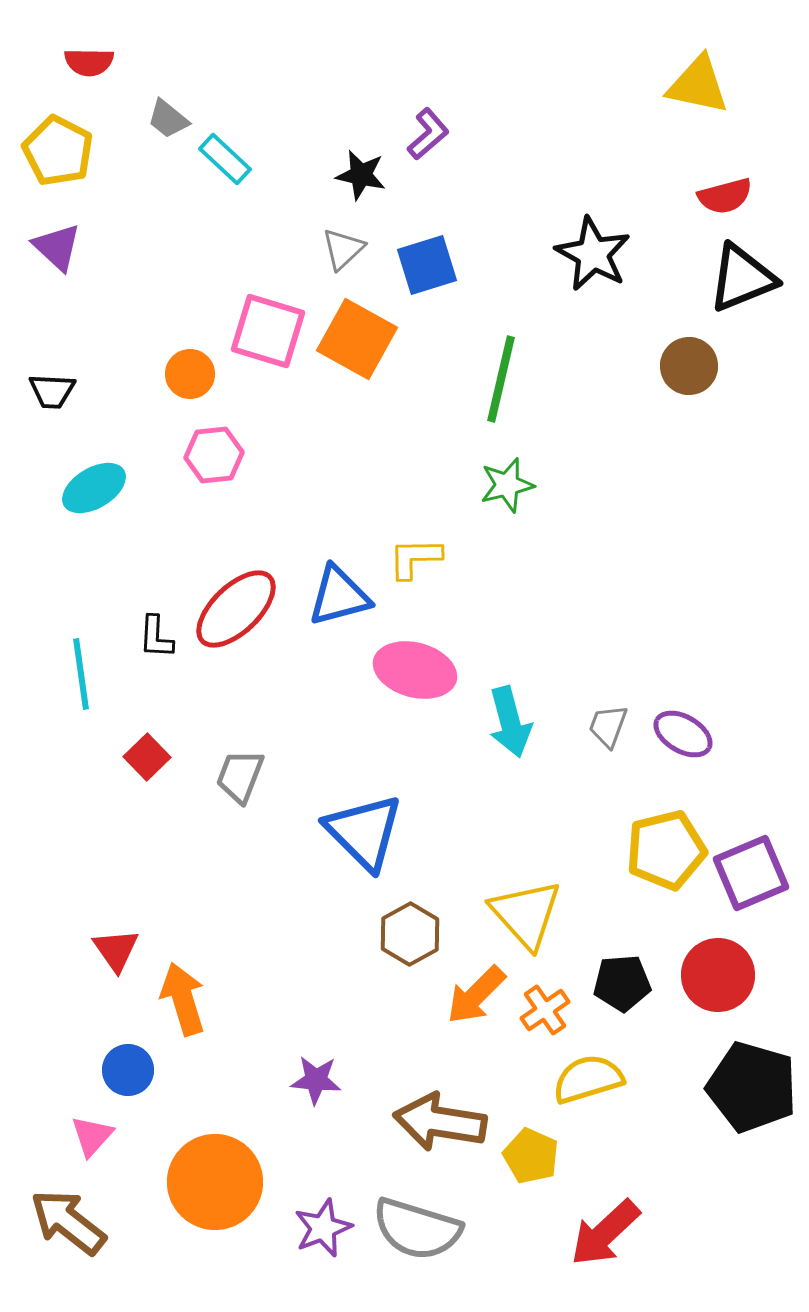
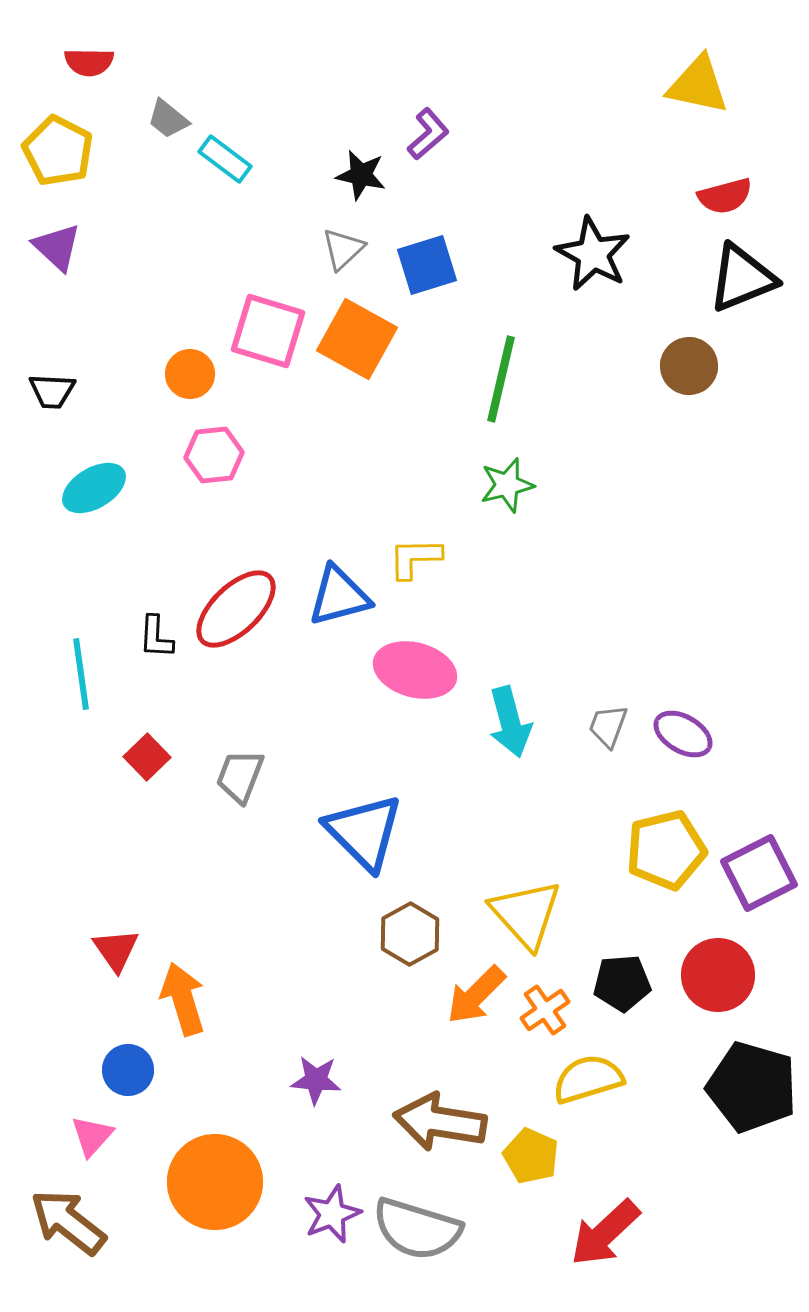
cyan rectangle at (225, 159): rotated 6 degrees counterclockwise
purple square at (751, 873): moved 8 px right; rotated 4 degrees counterclockwise
purple star at (323, 1228): moved 9 px right, 14 px up
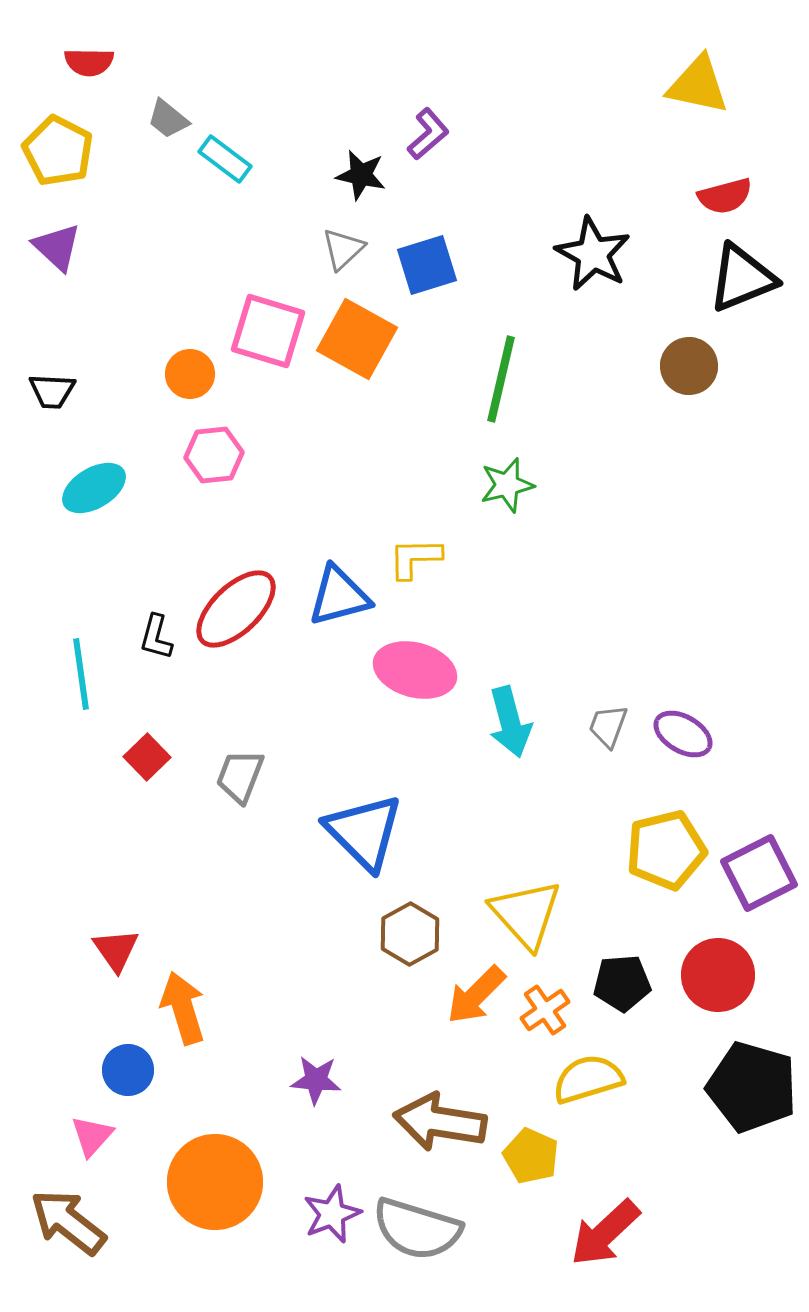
black L-shape at (156, 637): rotated 12 degrees clockwise
orange arrow at (183, 999): moved 9 px down
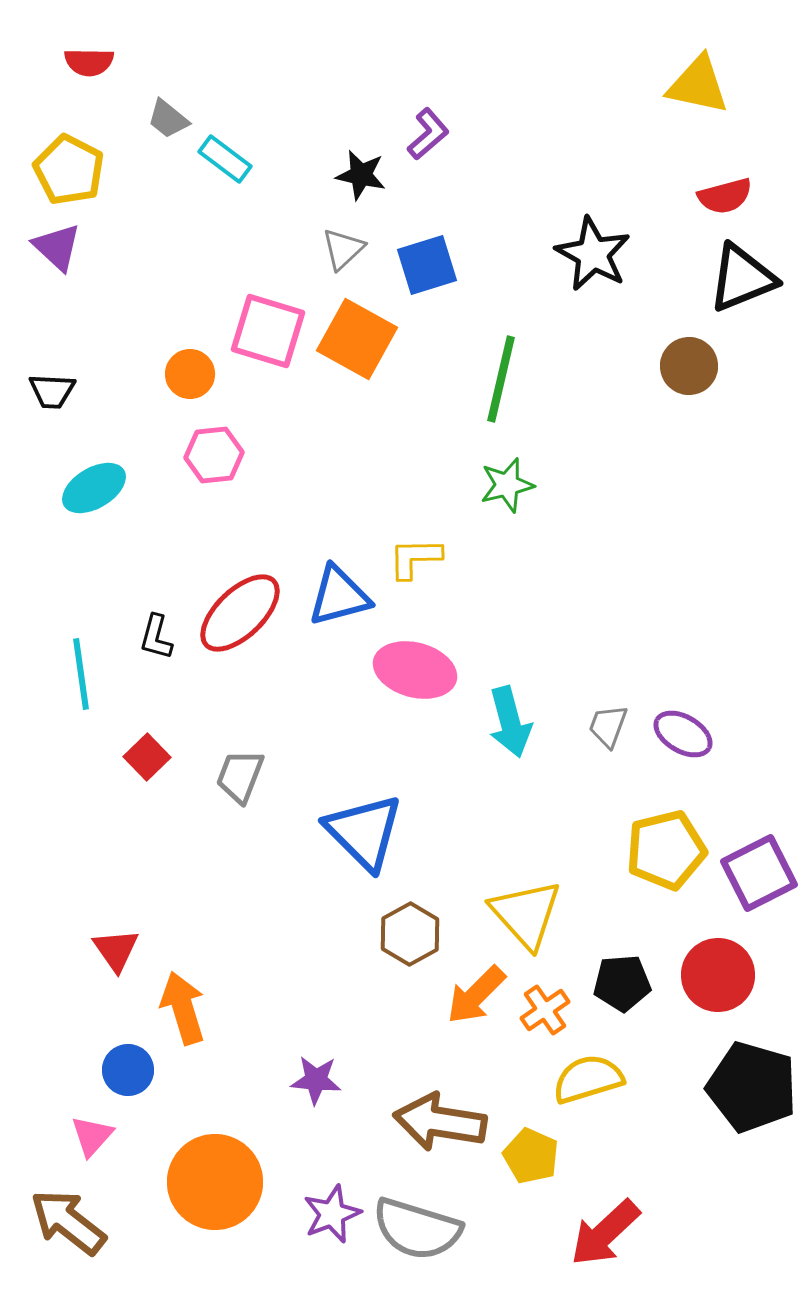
yellow pentagon at (58, 151): moved 11 px right, 19 px down
red ellipse at (236, 609): moved 4 px right, 4 px down
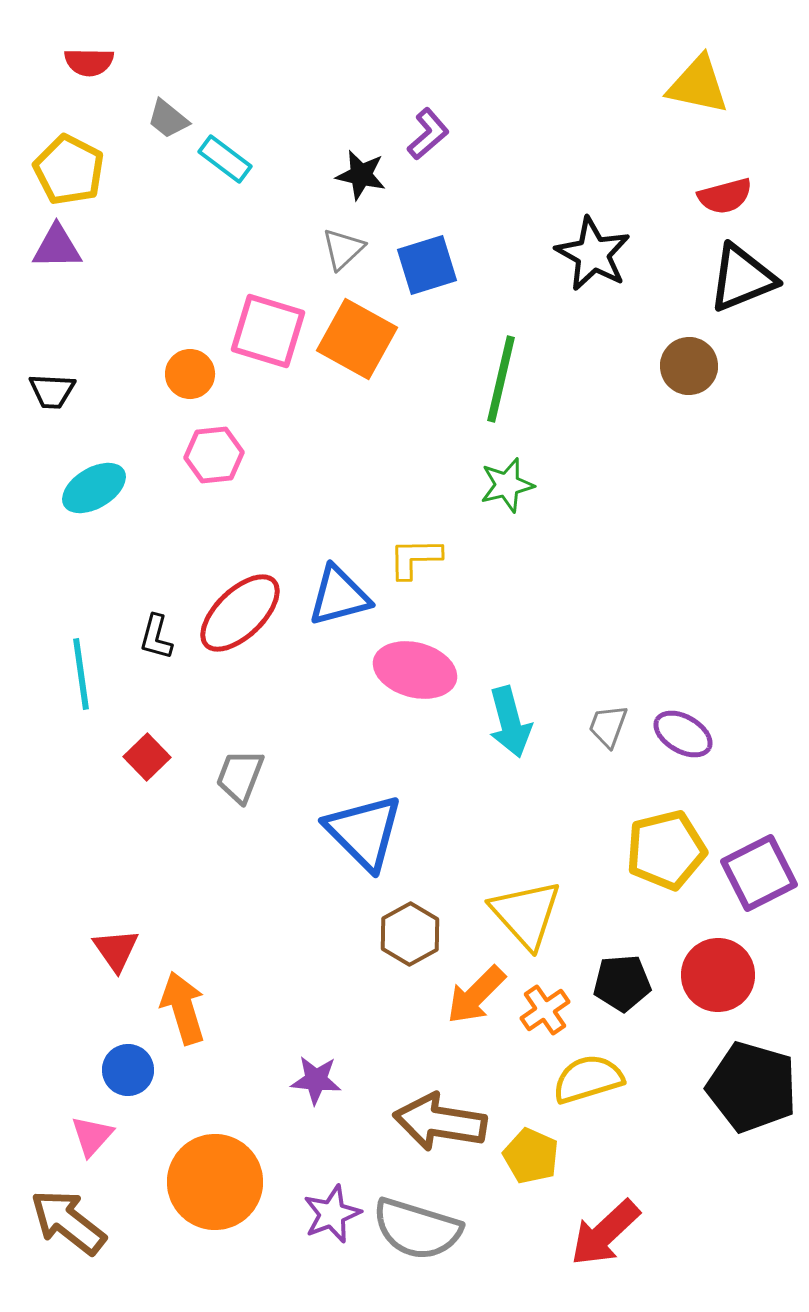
purple triangle at (57, 247): rotated 44 degrees counterclockwise
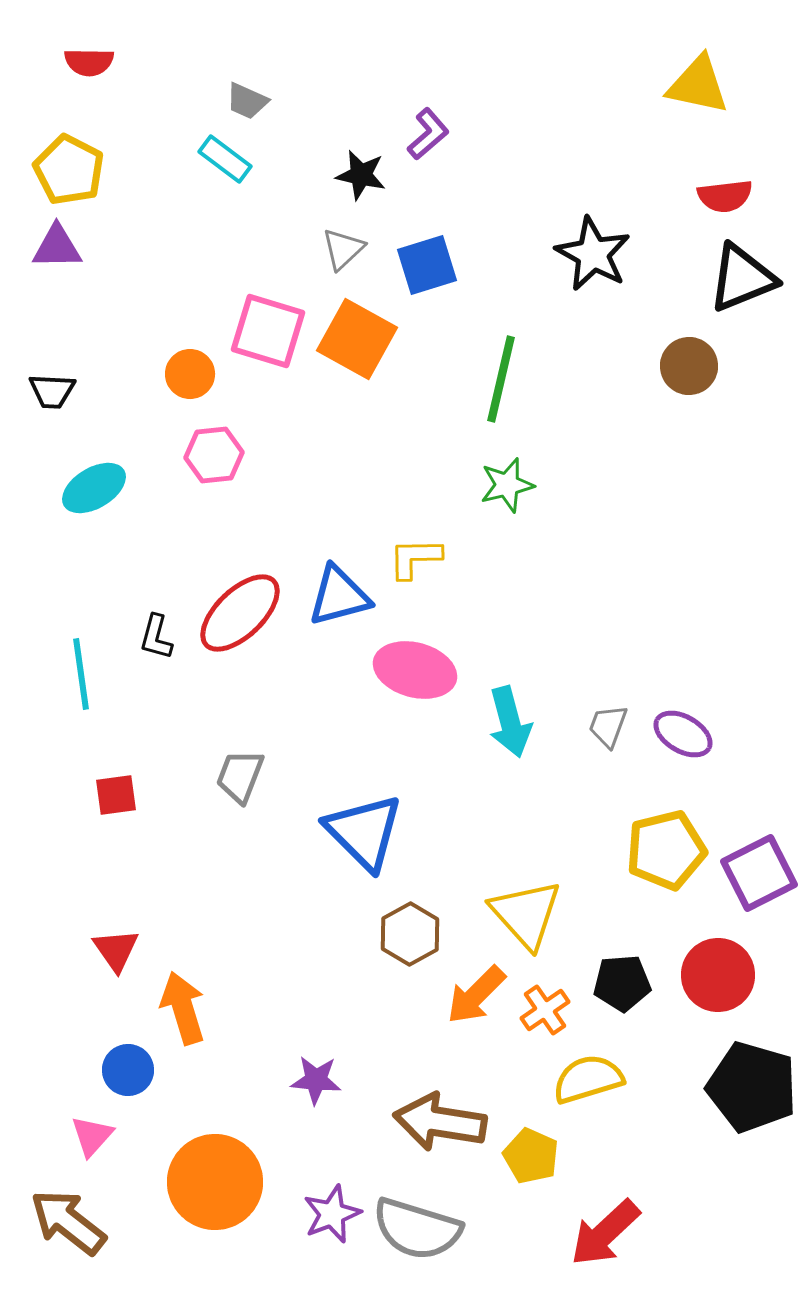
gray trapezoid at (168, 119): moved 79 px right, 18 px up; rotated 15 degrees counterclockwise
red semicircle at (725, 196): rotated 8 degrees clockwise
red square at (147, 757): moved 31 px left, 38 px down; rotated 36 degrees clockwise
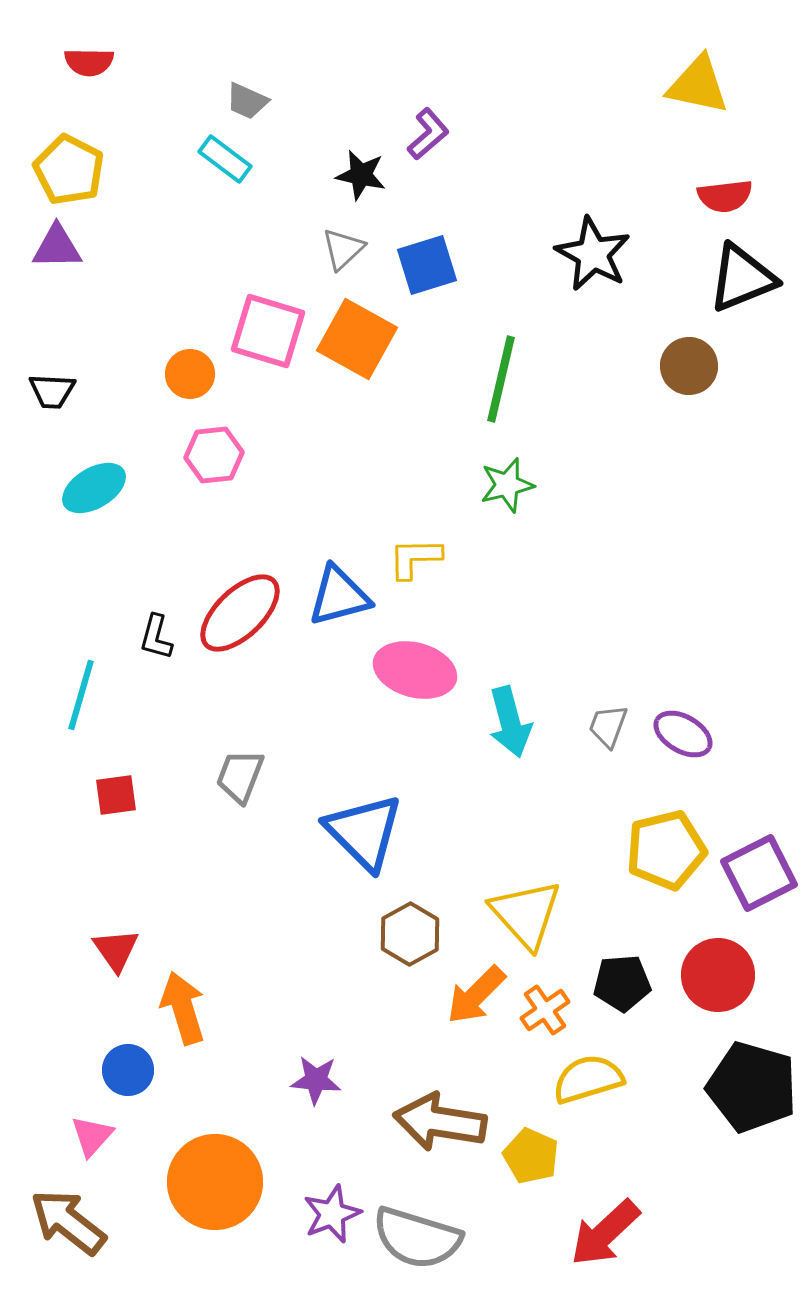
cyan line at (81, 674): moved 21 px down; rotated 24 degrees clockwise
gray semicircle at (417, 1229): moved 9 px down
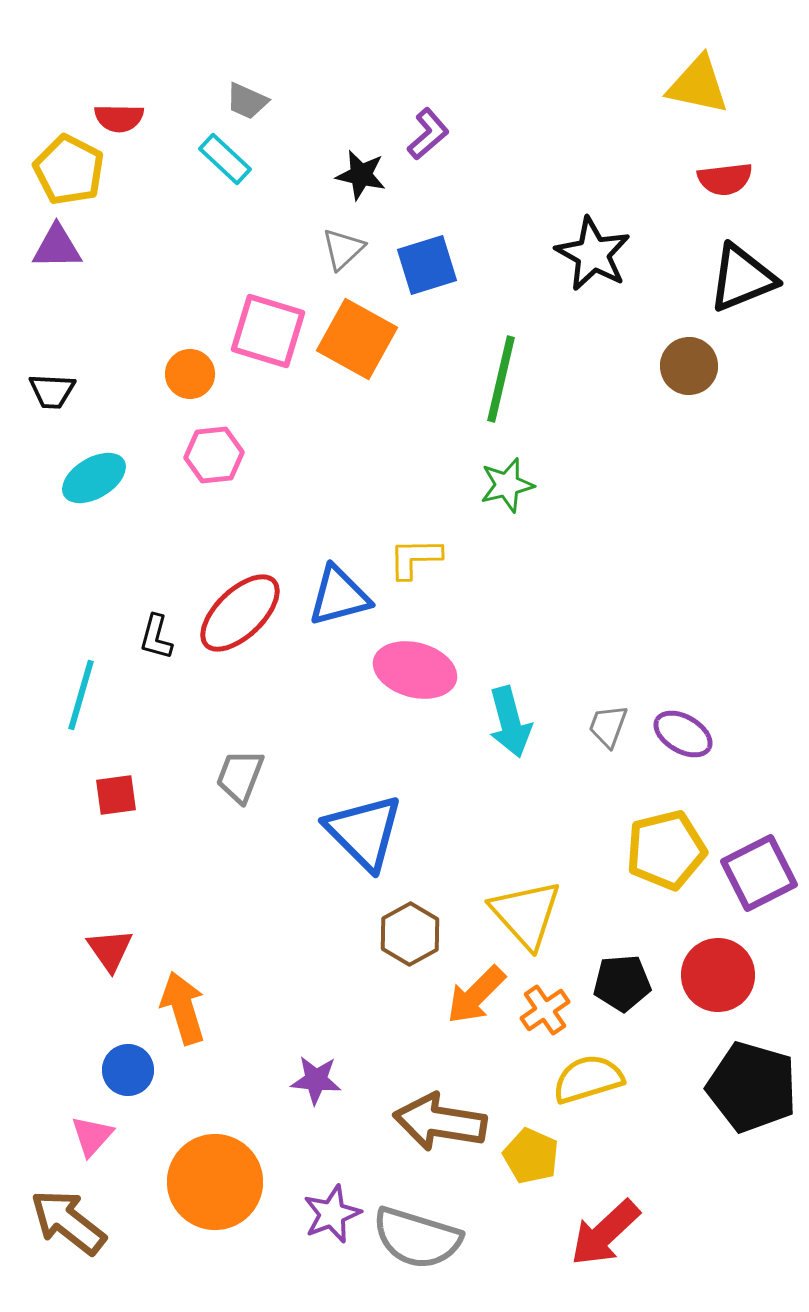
red semicircle at (89, 62): moved 30 px right, 56 px down
cyan rectangle at (225, 159): rotated 6 degrees clockwise
red semicircle at (725, 196): moved 17 px up
cyan ellipse at (94, 488): moved 10 px up
red triangle at (116, 950): moved 6 px left
